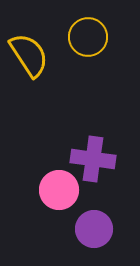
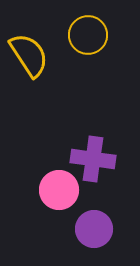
yellow circle: moved 2 px up
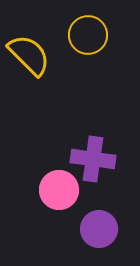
yellow semicircle: rotated 12 degrees counterclockwise
purple circle: moved 5 px right
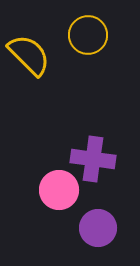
purple circle: moved 1 px left, 1 px up
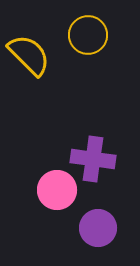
pink circle: moved 2 px left
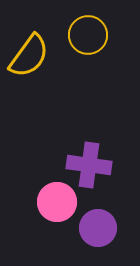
yellow semicircle: moved 1 px down; rotated 81 degrees clockwise
purple cross: moved 4 px left, 6 px down
pink circle: moved 12 px down
